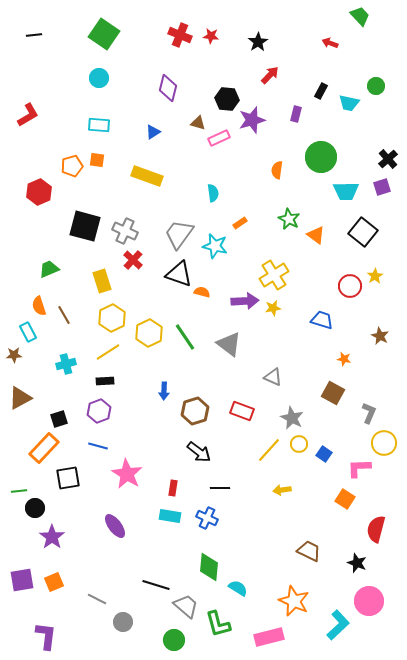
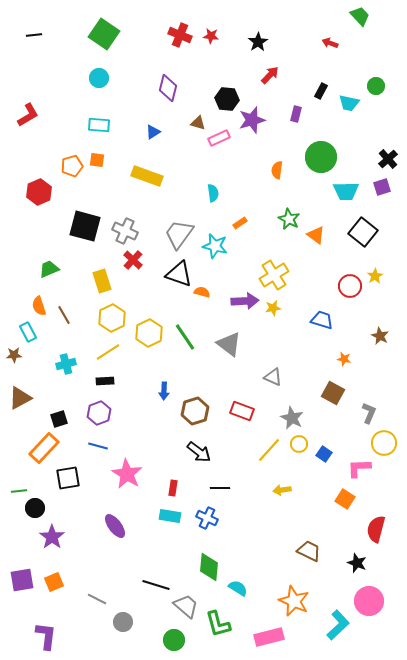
purple hexagon at (99, 411): moved 2 px down
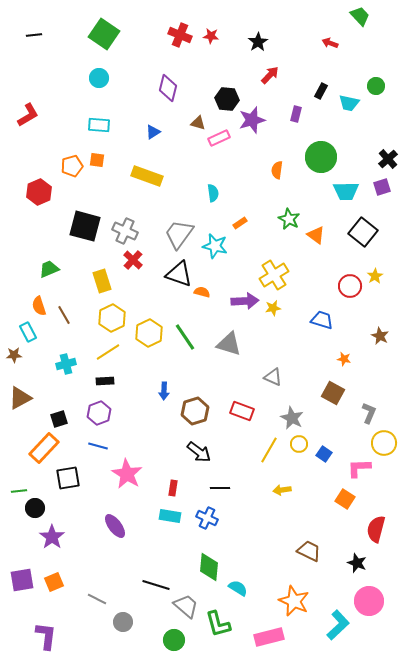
gray triangle at (229, 344): rotated 20 degrees counterclockwise
yellow line at (269, 450): rotated 12 degrees counterclockwise
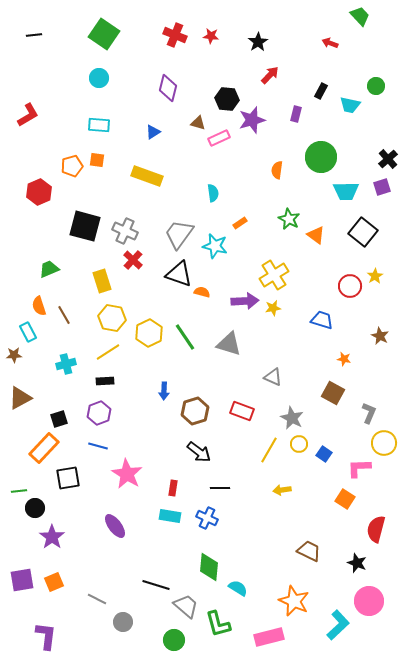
red cross at (180, 35): moved 5 px left
cyan trapezoid at (349, 103): moved 1 px right, 2 px down
yellow hexagon at (112, 318): rotated 24 degrees counterclockwise
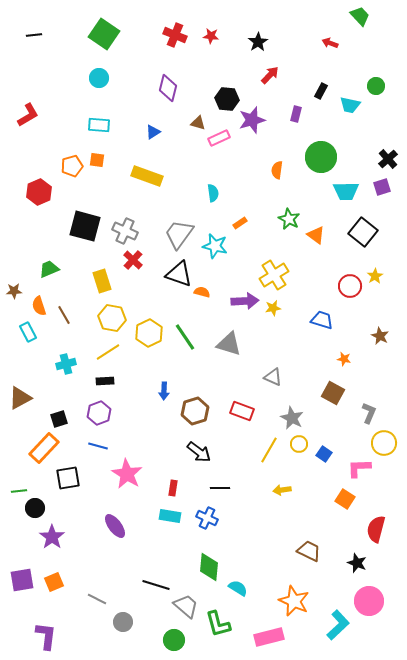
brown star at (14, 355): moved 64 px up
